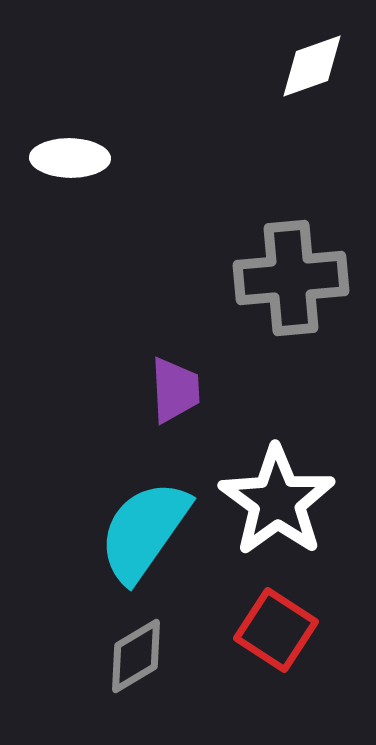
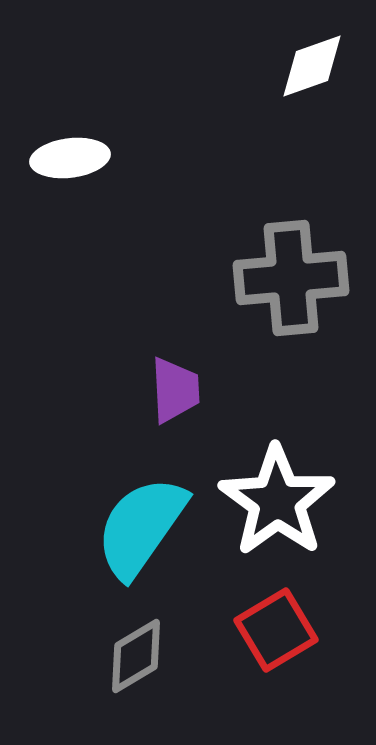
white ellipse: rotated 8 degrees counterclockwise
cyan semicircle: moved 3 px left, 4 px up
red square: rotated 26 degrees clockwise
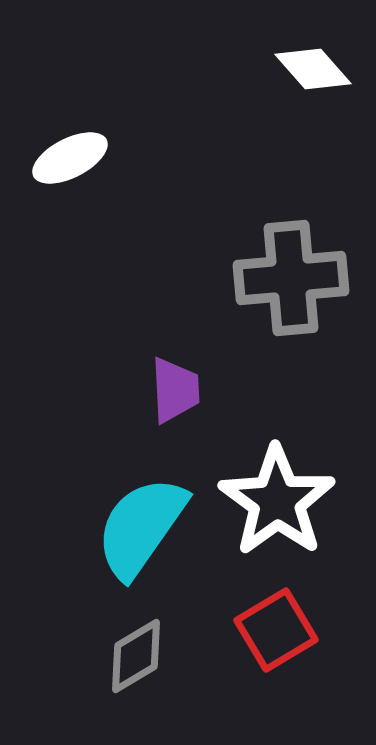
white diamond: moved 1 px right, 3 px down; rotated 68 degrees clockwise
white ellipse: rotated 20 degrees counterclockwise
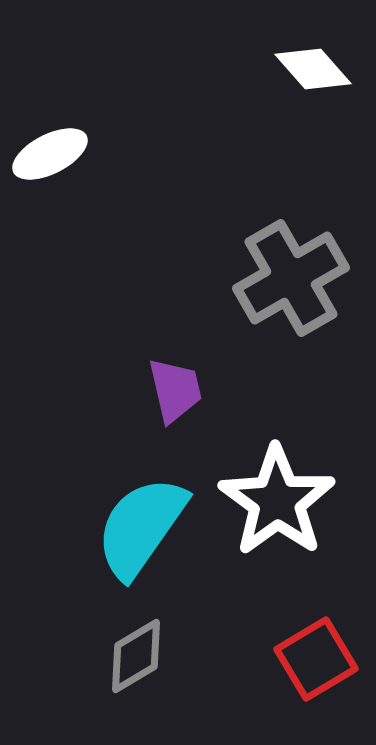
white ellipse: moved 20 px left, 4 px up
gray cross: rotated 25 degrees counterclockwise
purple trapezoid: rotated 10 degrees counterclockwise
red square: moved 40 px right, 29 px down
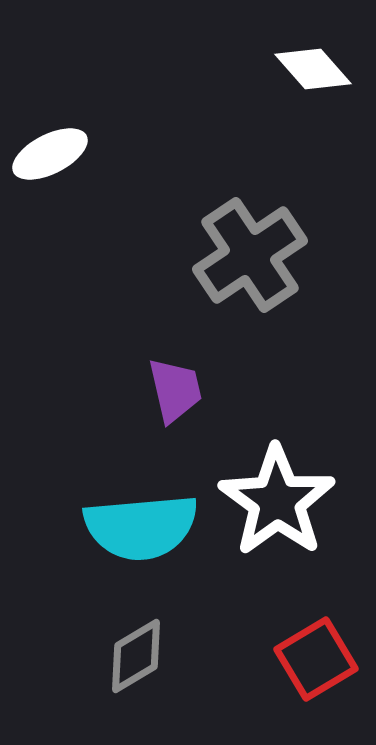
gray cross: moved 41 px left, 23 px up; rotated 4 degrees counterclockwise
cyan semicircle: rotated 130 degrees counterclockwise
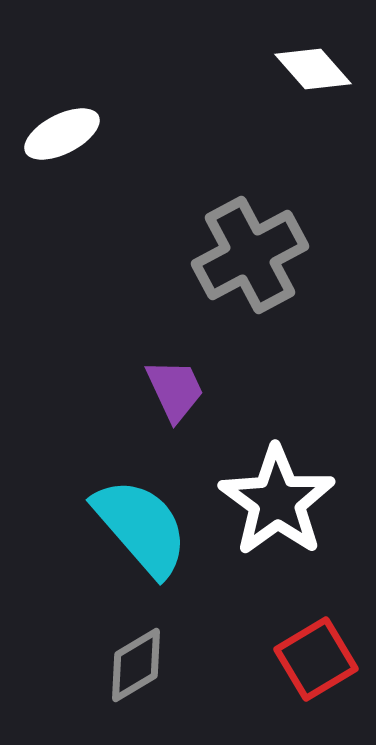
white ellipse: moved 12 px right, 20 px up
gray cross: rotated 6 degrees clockwise
purple trapezoid: rotated 12 degrees counterclockwise
cyan semicircle: rotated 126 degrees counterclockwise
gray diamond: moved 9 px down
